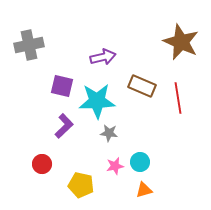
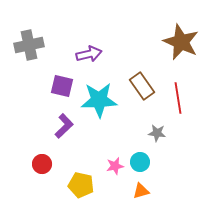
purple arrow: moved 14 px left, 3 px up
brown rectangle: rotated 32 degrees clockwise
cyan star: moved 2 px right, 1 px up
gray star: moved 48 px right
orange triangle: moved 3 px left, 1 px down
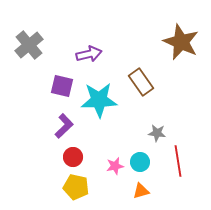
gray cross: rotated 28 degrees counterclockwise
brown rectangle: moved 1 px left, 4 px up
red line: moved 63 px down
red circle: moved 31 px right, 7 px up
yellow pentagon: moved 5 px left, 2 px down
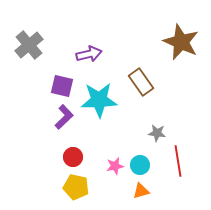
purple L-shape: moved 9 px up
cyan circle: moved 3 px down
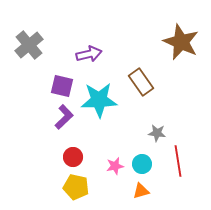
cyan circle: moved 2 px right, 1 px up
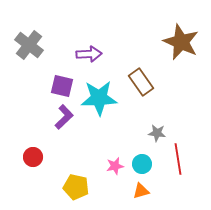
gray cross: rotated 12 degrees counterclockwise
purple arrow: rotated 10 degrees clockwise
cyan star: moved 2 px up
red circle: moved 40 px left
red line: moved 2 px up
